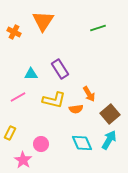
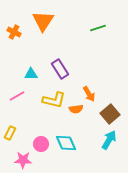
pink line: moved 1 px left, 1 px up
cyan diamond: moved 16 px left
pink star: rotated 30 degrees counterclockwise
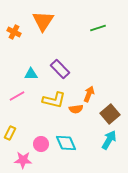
purple rectangle: rotated 12 degrees counterclockwise
orange arrow: rotated 126 degrees counterclockwise
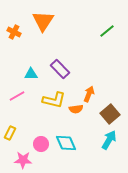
green line: moved 9 px right, 3 px down; rotated 21 degrees counterclockwise
